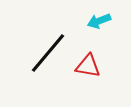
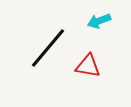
black line: moved 5 px up
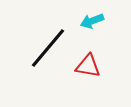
cyan arrow: moved 7 px left
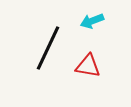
black line: rotated 15 degrees counterclockwise
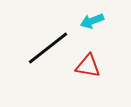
black line: rotated 27 degrees clockwise
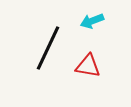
black line: rotated 27 degrees counterclockwise
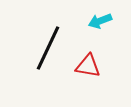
cyan arrow: moved 8 px right
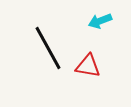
black line: rotated 54 degrees counterclockwise
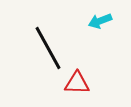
red triangle: moved 11 px left, 17 px down; rotated 8 degrees counterclockwise
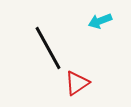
red triangle: rotated 36 degrees counterclockwise
